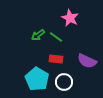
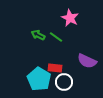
green arrow: rotated 64 degrees clockwise
red rectangle: moved 1 px left, 9 px down
cyan pentagon: moved 2 px right
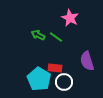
purple semicircle: rotated 48 degrees clockwise
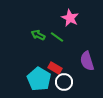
green line: moved 1 px right
red rectangle: rotated 24 degrees clockwise
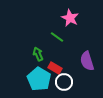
green arrow: moved 19 px down; rotated 40 degrees clockwise
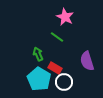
pink star: moved 5 px left, 1 px up
